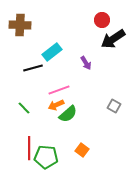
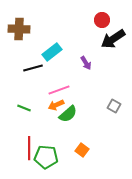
brown cross: moved 1 px left, 4 px down
green line: rotated 24 degrees counterclockwise
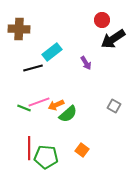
pink line: moved 20 px left, 12 px down
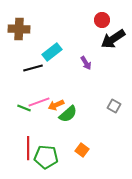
red line: moved 1 px left
